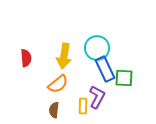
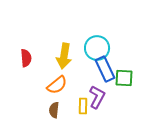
orange semicircle: moved 1 px left, 1 px down
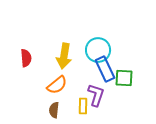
cyan circle: moved 1 px right, 2 px down
purple L-shape: moved 1 px left, 2 px up; rotated 10 degrees counterclockwise
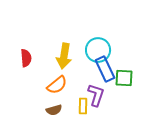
brown semicircle: rotated 112 degrees counterclockwise
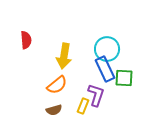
cyan circle: moved 9 px right, 1 px up
red semicircle: moved 18 px up
yellow rectangle: rotated 21 degrees clockwise
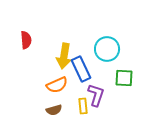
blue rectangle: moved 24 px left
orange semicircle: rotated 15 degrees clockwise
yellow rectangle: rotated 28 degrees counterclockwise
